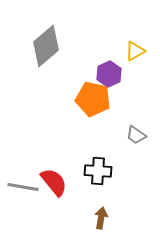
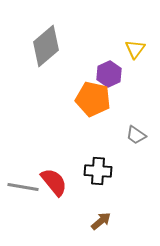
yellow triangle: moved 2 px up; rotated 25 degrees counterclockwise
brown arrow: moved 3 px down; rotated 40 degrees clockwise
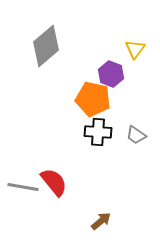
purple hexagon: moved 2 px right; rotated 15 degrees counterclockwise
black cross: moved 39 px up
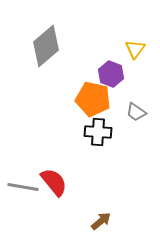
gray trapezoid: moved 23 px up
